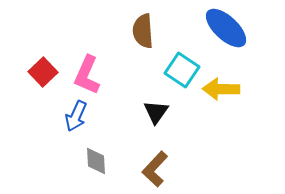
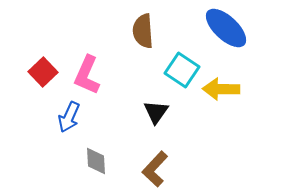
blue arrow: moved 7 px left, 1 px down
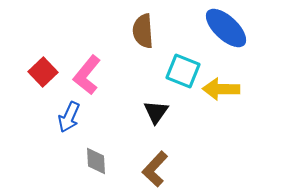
cyan square: moved 1 px right, 1 px down; rotated 12 degrees counterclockwise
pink L-shape: rotated 15 degrees clockwise
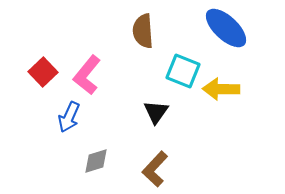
gray diamond: rotated 76 degrees clockwise
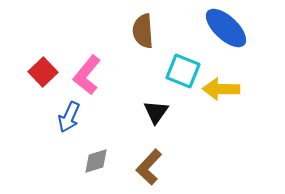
brown L-shape: moved 6 px left, 2 px up
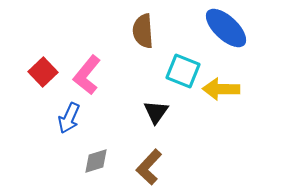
blue arrow: moved 1 px down
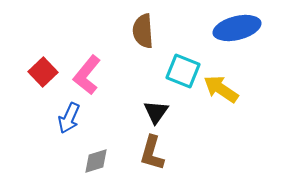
blue ellipse: moved 11 px right; rotated 57 degrees counterclockwise
yellow arrow: rotated 33 degrees clockwise
brown L-shape: moved 3 px right, 14 px up; rotated 27 degrees counterclockwise
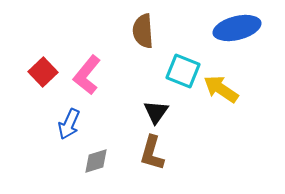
blue arrow: moved 6 px down
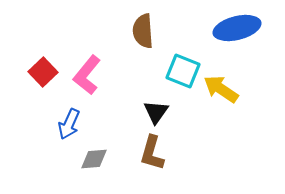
gray diamond: moved 2 px left, 2 px up; rotated 12 degrees clockwise
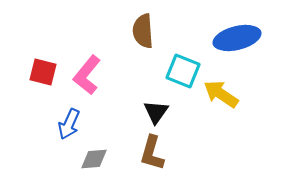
blue ellipse: moved 10 px down
red square: rotated 32 degrees counterclockwise
yellow arrow: moved 5 px down
